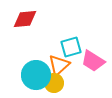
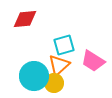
cyan square: moved 7 px left, 2 px up
cyan circle: moved 2 px left, 1 px down
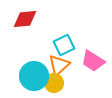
cyan square: rotated 10 degrees counterclockwise
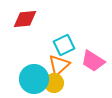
cyan circle: moved 3 px down
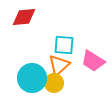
red diamond: moved 1 px left, 2 px up
cyan square: rotated 30 degrees clockwise
cyan circle: moved 2 px left, 1 px up
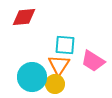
cyan square: moved 1 px right
orange triangle: rotated 15 degrees counterclockwise
cyan circle: moved 1 px up
yellow circle: moved 1 px right, 1 px down
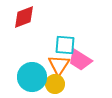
red diamond: rotated 15 degrees counterclockwise
pink trapezoid: moved 13 px left, 1 px up
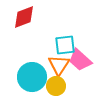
cyan square: rotated 10 degrees counterclockwise
pink trapezoid: rotated 10 degrees clockwise
yellow circle: moved 1 px right, 2 px down
